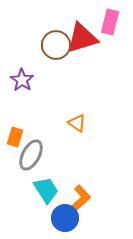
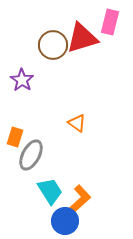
brown circle: moved 3 px left
cyan trapezoid: moved 4 px right, 1 px down
blue circle: moved 3 px down
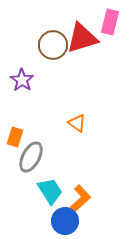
gray ellipse: moved 2 px down
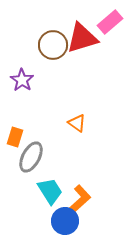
pink rectangle: rotated 35 degrees clockwise
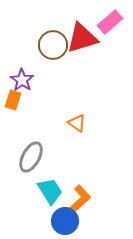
orange rectangle: moved 2 px left, 37 px up
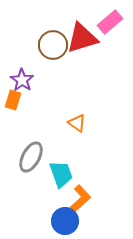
cyan trapezoid: moved 11 px right, 17 px up; rotated 12 degrees clockwise
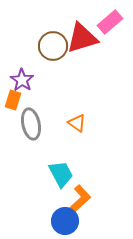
brown circle: moved 1 px down
gray ellipse: moved 33 px up; rotated 40 degrees counterclockwise
cyan trapezoid: rotated 8 degrees counterclockwise
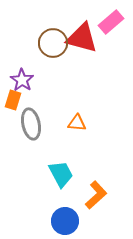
pink rectangle: moved 1 px right
red triangle: rotated 32 degrees clockwise
brown circle: moved 3 px up
orange triangle: rotated 30 degrees counterclockwise
orange L-shape: moved 16 px right, 4 px up
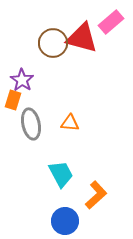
orange triangle: moved 7 px left
